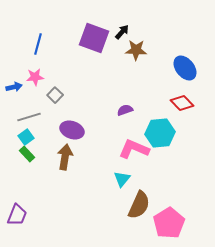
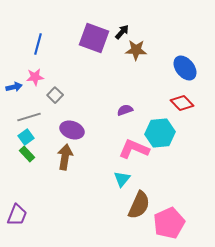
pink pentagon: rotated 8 degrees clockwise
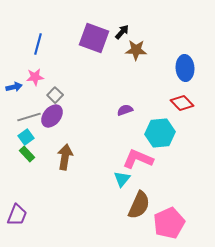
blue ellipse: rotated 35 degrees clockwise
purple ellipse: moved 20 px left, 14 px up; rotated 70 degrees counterclockwise
pink L-shape: moved 4 px right, 10 px down
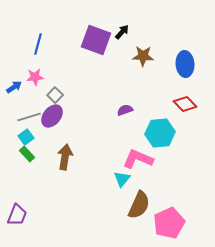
purple square: moved 2 px right, 2 px down
brown star: moved 7 px right, 6 px down
blue ellipse: moved 4 px up
blue arrow: rotated 21 degrees counterclockwise
red diamond: moved 3 px right, 1 px down
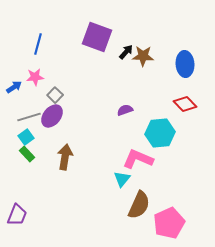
black arrow: moved 4 px right, 20 px down
purple square: moved 1 px right, 3 px up
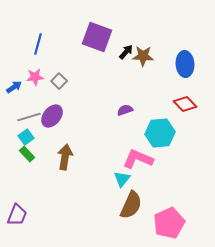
gray square: moved 4 px right, 14 px up
brown semicircle: moved 8 px left
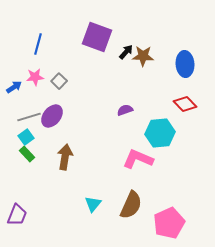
cyan triangle: moved 29 px left, 25 px down
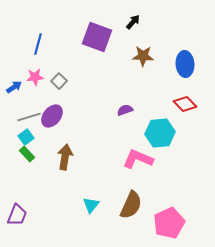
black arrow: moved 7 px right, 30 px up
cyan triangle: moved 2 px left, 1 px down
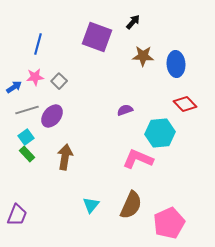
blue ellipse: moved 9 px left
gray line: moved 2 px left, 7 px up
